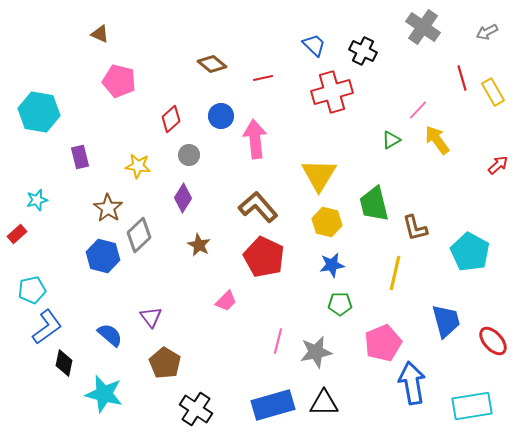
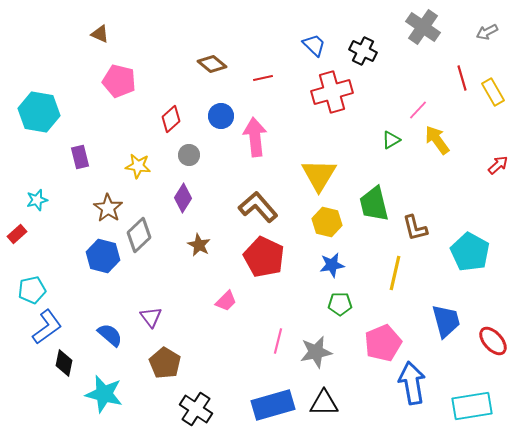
pink arrow at (255, 139): moved 2 px up
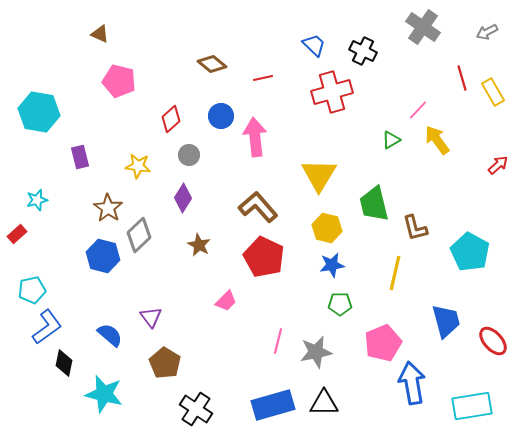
yellow hexagon at (327, 222): moved 6 px down
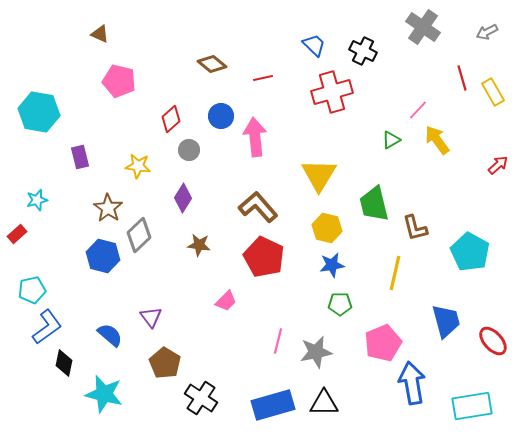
gray circle at (189, 155): moved 5 px up
brown star at (199, 245): rotated 20 degrees counterclockwise
black cross at (196, 409): moved 5 px right, 11 px up
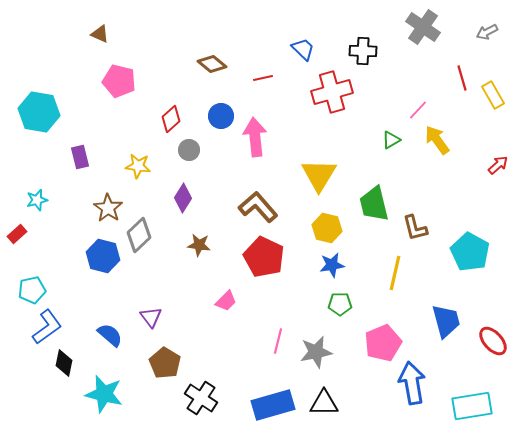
blue trapezoid at (314, 45): moved 11 px left, 4 px down
black cross at (363, 51): rotated 24 degrees counterclockwise
yellow rectangle at (493, 92): moved 3 px down
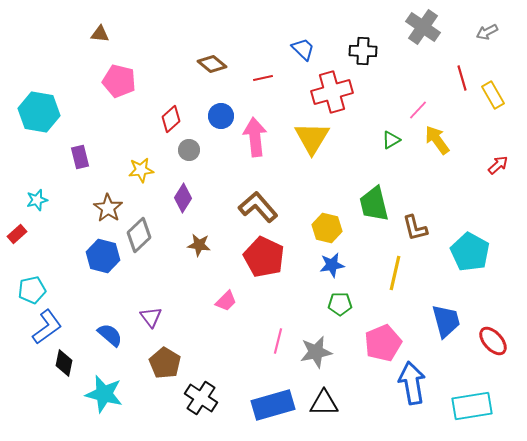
brown triangle at (100, 34): rotated 18 degrees counterclockwise
yellow star at (138, 166): moved 3 px right, 4 px down; rotated 15 degrees counterclockwise
yellow triangle at (319, 175): moved 7 px left, 37 px up
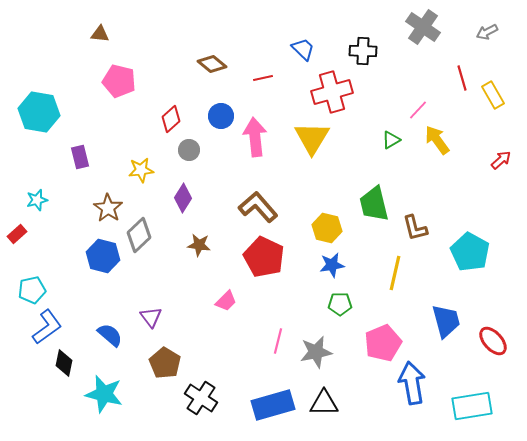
red arrow at (498, 165): moved 3 px right, 5 px up
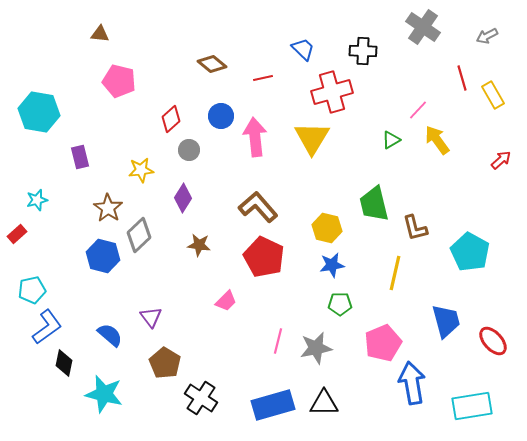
gray arrow at (487, 32): moved 4 px down
gray star at (316, 352): moved 4 px up
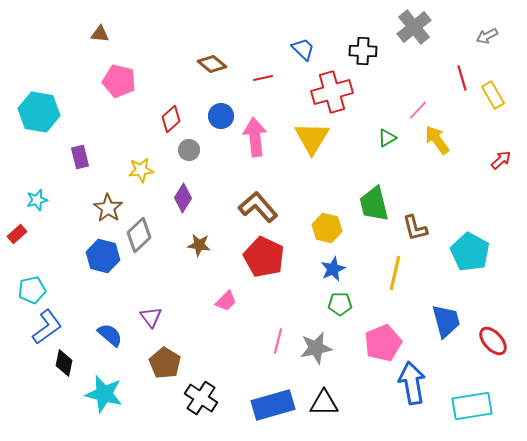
gray cross at (423, 27): moved 9 px left; rotated 16 degrees clockwise
green triangle at (391, 140): moved 4 px left, 2 px up
blue star at (332, 265): moved 1 px right, 4 px down; rotated 15 degrees counterclockwise
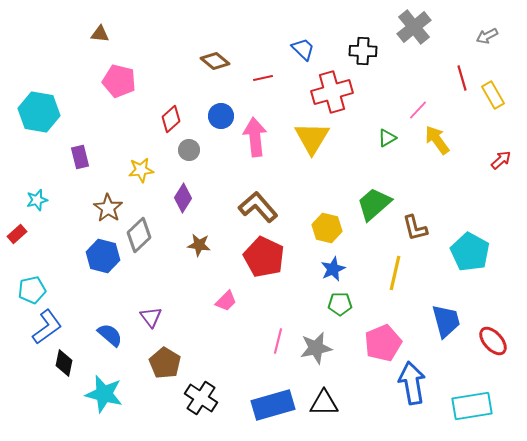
brown diamond at (212, 64): moved 3 px right, 3 px up
green trapezoid at (374, 204): rotated 63 degrees clockwise
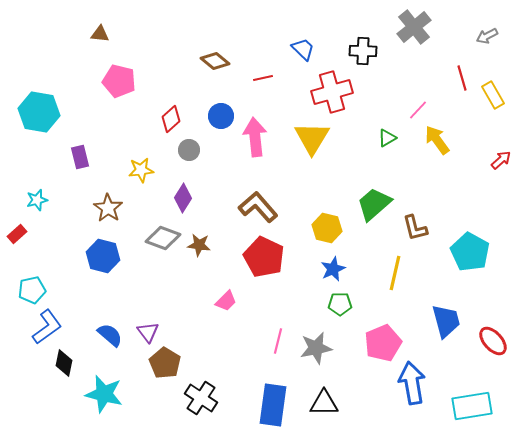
gray diamond at (139, 235): moved 24 px right, 3 px down; rotated 64 degrees clockwise
purple triangle at (151, 317): moved 3 px left, 15 px down
blue rectangle at (273, 405): rotated 66 degrees counterclockwise
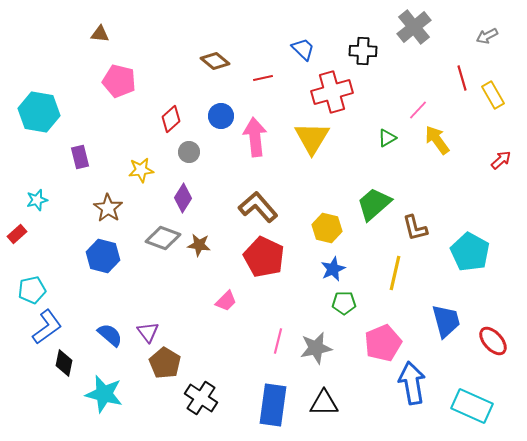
gray circle at (189, 150): moved 2 px down
green pentagon at (340, 304): moved 4 px right, 1 px up
cyan rectangle at (472, 406): rotated 33 degrees clockwise
